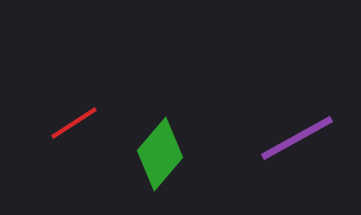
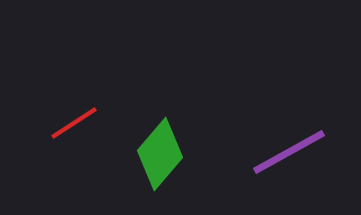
purple line: moved 8 px left, 14 px down
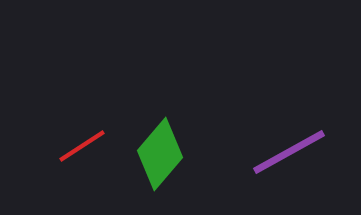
red line: moved 8 px right, 23 px down
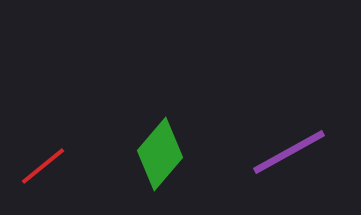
red line: moved 39 px left, 20 px down; rotated 6 degrees counterclockwise
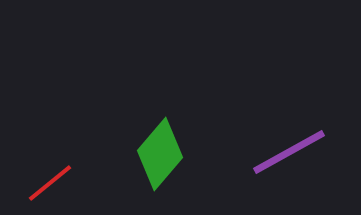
red line: moved 7 px right, 17 px down
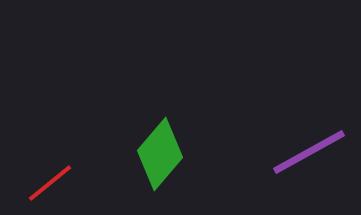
purple line: moved 20 px right
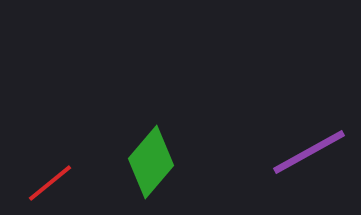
green diamond: moved 9 px left, 8 px down
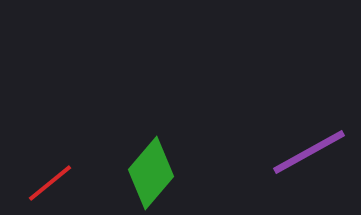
green diamond: moved 11 px down
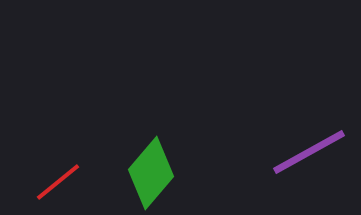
red line: moved 8 px right, 1 px up
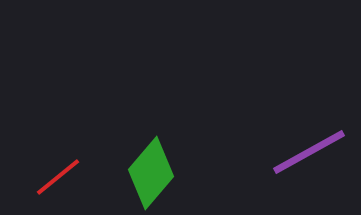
red line: moved 5 px up
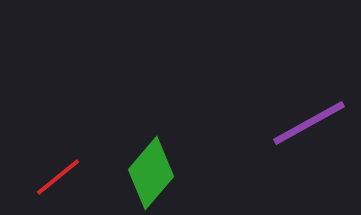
purple line: moved 29 px up
